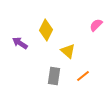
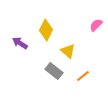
gray rectangle: moved 5 px up; rotated 60 degrees counterclockwise
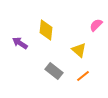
yellow diamond: rotated 20 degrees counterclockwise
yellow triangle: moved 11 px right, 1 px up
